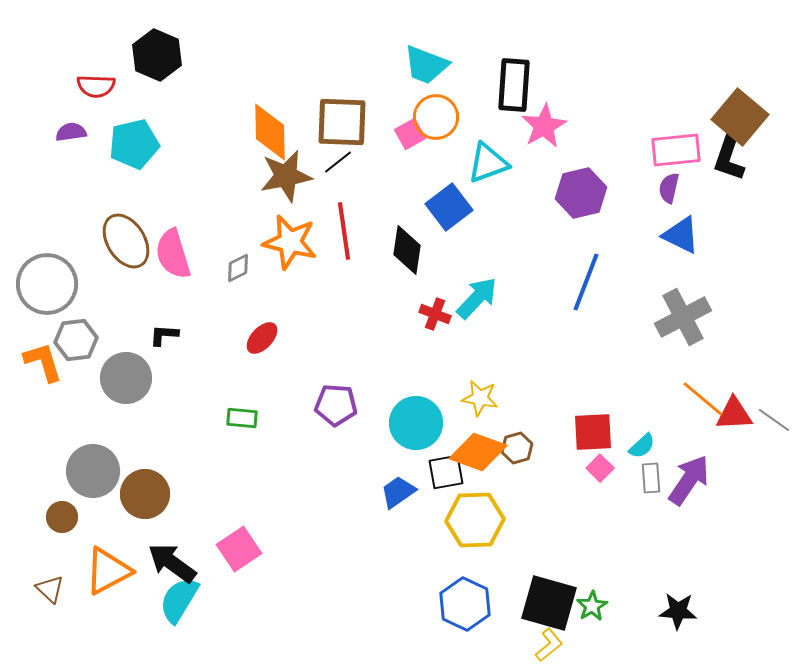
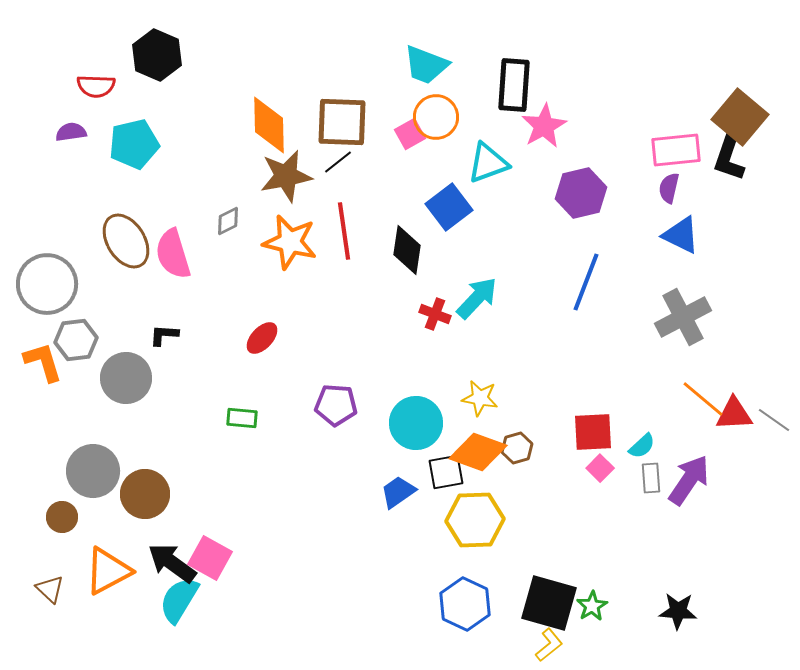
orange diamond at (270, 132): moved 1 px left, 7 px up
gray diamond at (238, 268): moved 10 px left, 47 px up
pink square at (239, 549): moved 29 px left, 9 px down; rotated 27 degrees counterclockwise
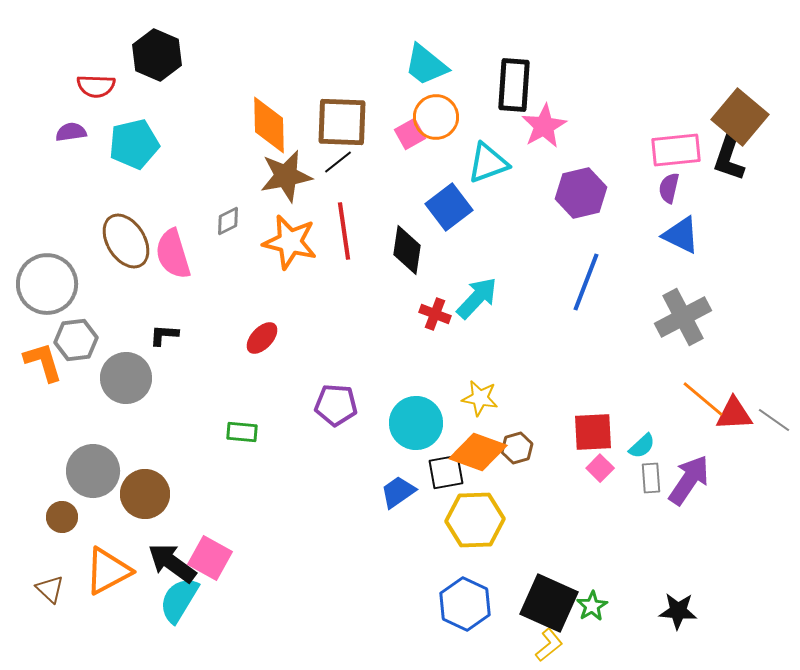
cyan trapezoid at (426, 65): rotated 18 degrees clockwise
green rectangle at (242, 418): moved 14 px down
black square at (549, 603): rotated 8 degrees clockwise
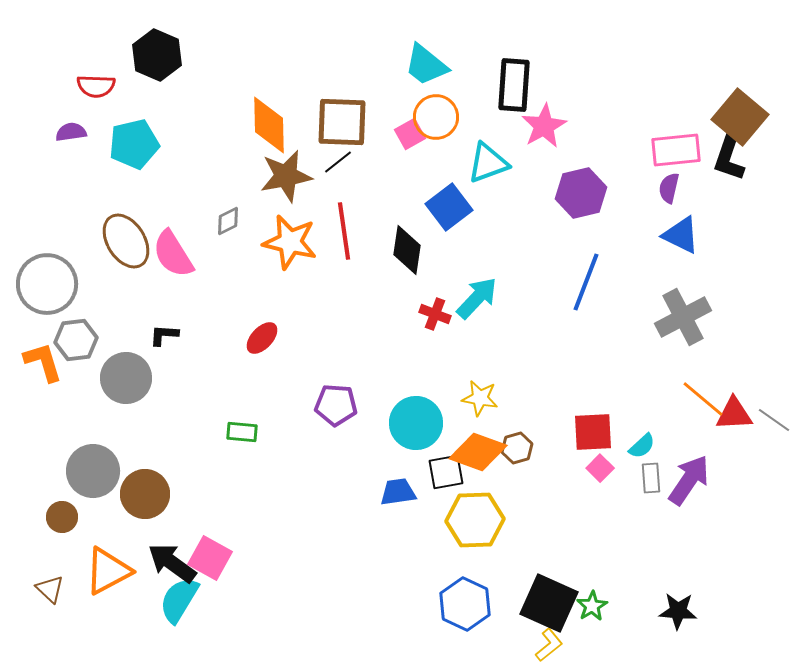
pink semicircle at (173, 254): rotated 15 degrees counterclockwise
blue trapezoid at (398, 492): rotated 27 degrees clockwise
